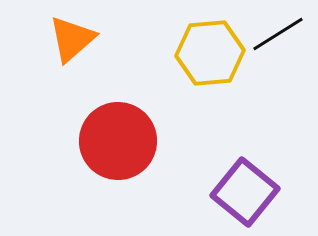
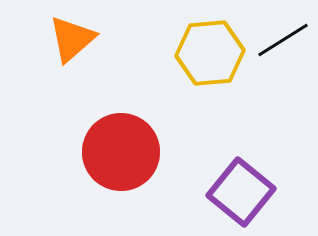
black line: moved 5 px right, 6 px down
red circle: moved 3 px right, 11 px down
purple square: moved 4 px left
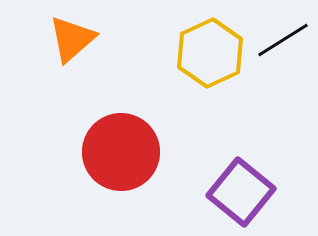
yellow hexagon: rotated 20 degrees counterclockwise
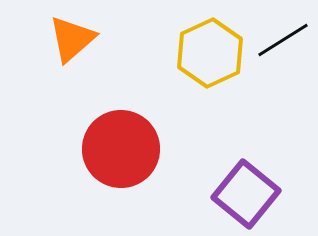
red circle: moved 3 px up
purple square: moved 5 px right, 2 px down
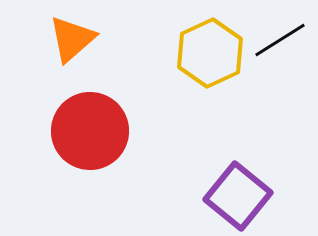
black line: moved 3 px left
red circle: moved 31 px left, 18 px up
purple square: moved 8 px left, 2 px down
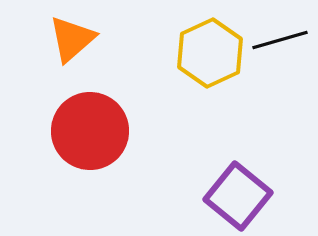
black line: rotated 16 degrees clockwise
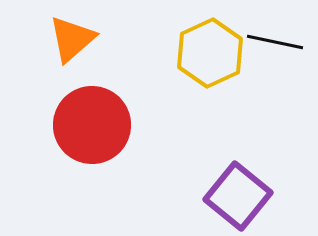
black line: moved 5 px left, 2 px down; rotated 28 degrees clockwise
red circle: moved 2 px right, 6 px up
